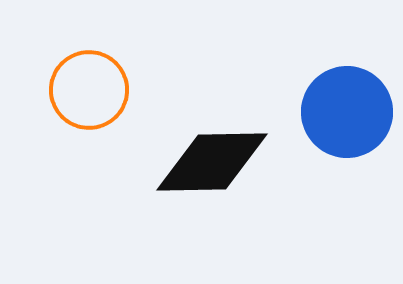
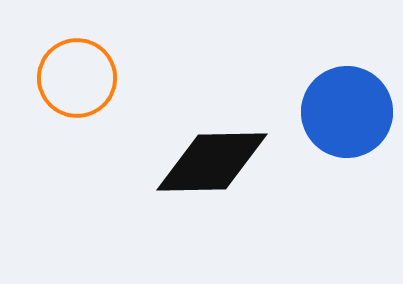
orange circle: moved 12 px left, 12 px up
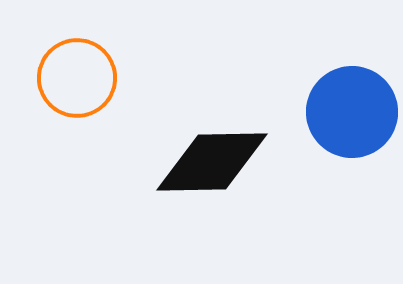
blue circle: moved 5 px right
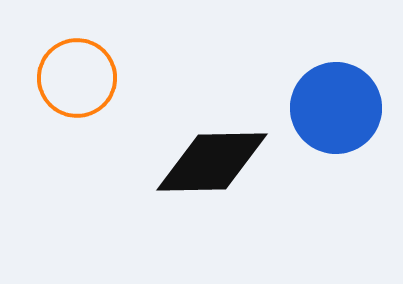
blue circle: moved 16 px left, 4 px up
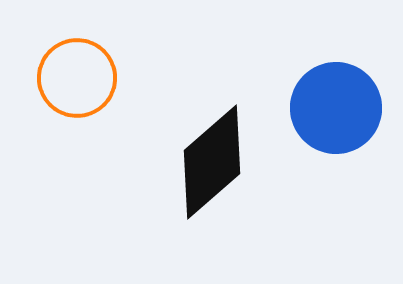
black diamond: rotated 40 degrees counterclockwise
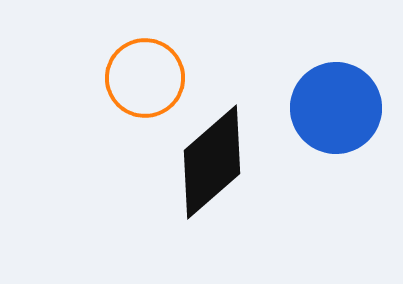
orange circle: moved 68 px right
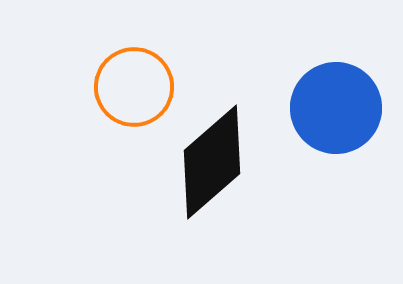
orange circle: moved 11 px left, 9 px down
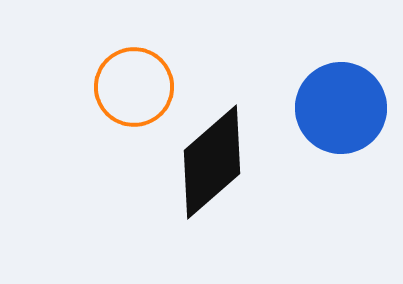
blue circle: moved 5 px right
